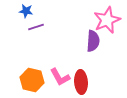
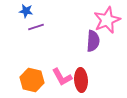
pink L-shape: moved 2 px right
red ellipse: moved 2 px up
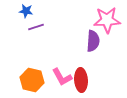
pink star: rotated 20 degrees clockwise
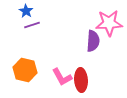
blue star: rotated 24 degrees clockwise
pink star: moved 2 px right, 3 px down
purple line: moved 4 px left, 2 px up
orange hexagon: moved 7 px left, 10 px up
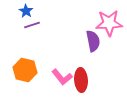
purple semicircle: rotated 15 degrees counterclockwise
pink L-shape: rotated 10 degrees counterclockwise
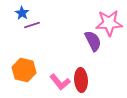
blue star: moved 4 px left, 2 px down
purple semicircle: rotated 15 degrees counterclockwise
orange hexagon: moved 1 px left
pink L-shape: moved 2 px left, 5 px down
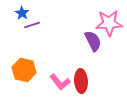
red ellipse: moved 1 px down
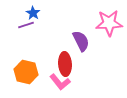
blue star: moved 11 px right
purple line: moved 6 px left
purple semicircle: moved 12 px left
orange hexagon: moved 2 px right, 2 px down
red ellipse: moved 16 px left, 17 px up
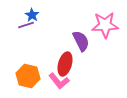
blue star: moved 1 px left, 2 px down
pink star: moved 4 px left, 2 px down
red ellipse: rotated 20 degrees clockwise
orange hexagon: moved 2 px right, 4 px down
pink L-shape: moved 1 px left, 1 px up
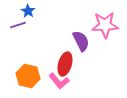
blue star: moved 4 px left, 4 px up
purple line: moved 8 px left
